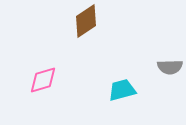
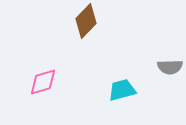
brown diamond: rotated 12 degrees counterclockwise
pink diamond: moved 2 px down
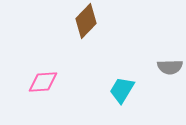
pink diamond: rotated 12 degrees clockwise
cyan trapezoid: rotated 44 degrees counterclockwise
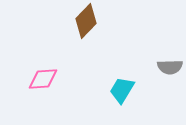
pink diamond: moved 3 px up
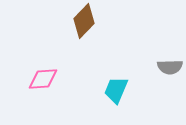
brown diamond: moved 2 px left
cyan trapezoid: moved 6 px left; rotated 8 degrees counterclockwise
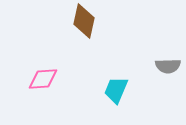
brown diamond: rotated 32 degrees counterclockwise
gray semicircle: moved 2 px left, 1 px up
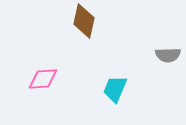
gray semicircle: moved 11 px up
cyan trapezoid: moved 1 px left, 1 px up
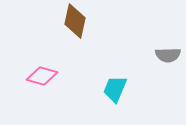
brown diamond: moved 9 px left
pink diamond: moved 1 px left, 3 px up; rotated 20 degrees clockwise
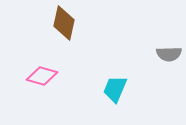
brown diamond: moved 11 px left, 2 px down
gray semicircle: moved 1 px right, 1 px up
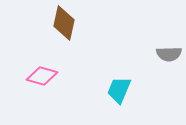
cyan trapezoid: moved 4 px right, 1 px down
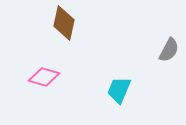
gray semicircle: moved 4 px up; rotated 60 degrees counterclockwise
pink diamond: moved 2 px right, 1 px down
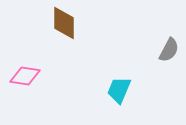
brown diamond: rotated 12 degrees counterclockwise
pink diamond: moved 19 px left, 1 px up; rotated 8 degrees counterclockwise
